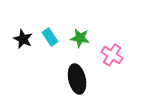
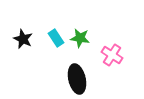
cyan rectangle: moved 6 px right, 1 px down
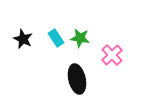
pink cross: rotated 15 degrees clockwise
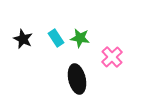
pink cross: moved 2 px down
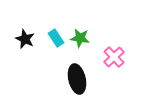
black star: moved 2 px right
pink cross: moved 2 px right
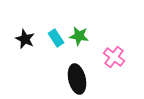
green star: moved 1 px left, 2 px up
pink cross: rotated 10 degrees counterclockwise
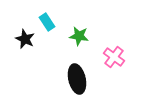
cyan rectangle: moved 9 px left, 16 px up
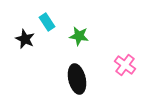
pink cross: moved 11 px right, 8 px down
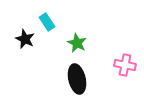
green star: moved 2 px left, 7 px down; rotated 18 degrees clockwise
pink cross: rotated 25 degrees counterclockwise
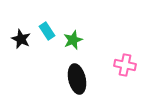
cyan rectangle: moved 9 px down
black star: moved 4 px left
green star: moved 4 px left, 3 px up; rotated 24 degrees clockwise
